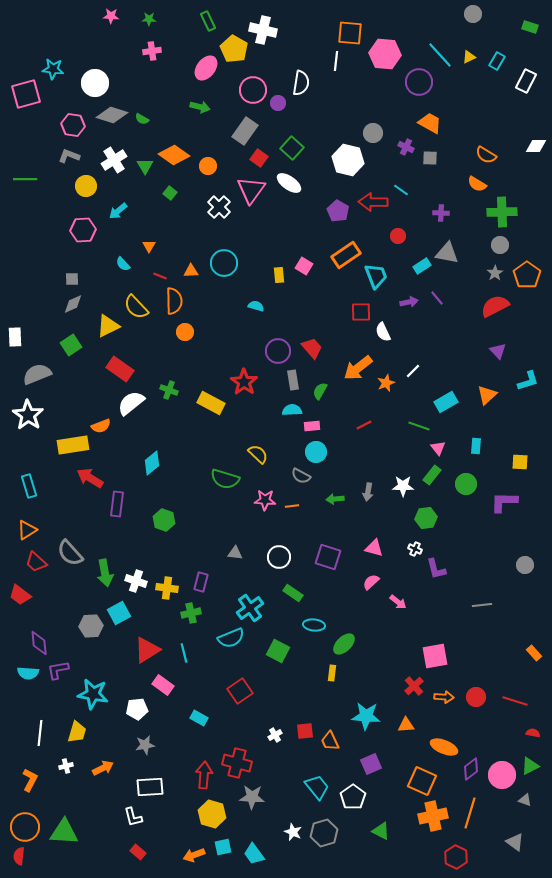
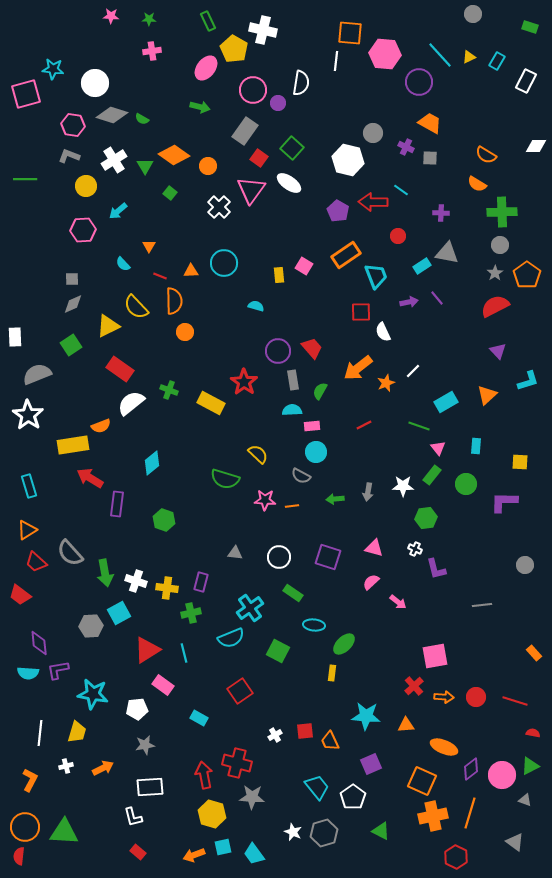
red arrow at (204, 775): rotated 16 degrees counterclockwise
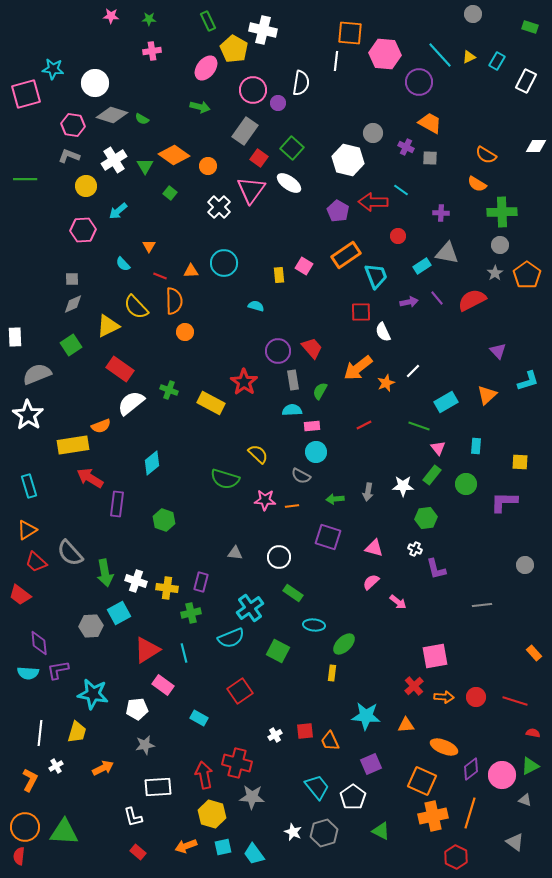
red semicircle at (495, 306): moved 23 px left, 6 px up
purple square at (328, 557): moved 20 px up
white cross at (66, 766): moved 10 px left; rotated 16 degrees counterclockwise
white rectangle at (150, 787): moved 8 px right
orange arrow at (194, 855): moved 8 px left, 9 px up
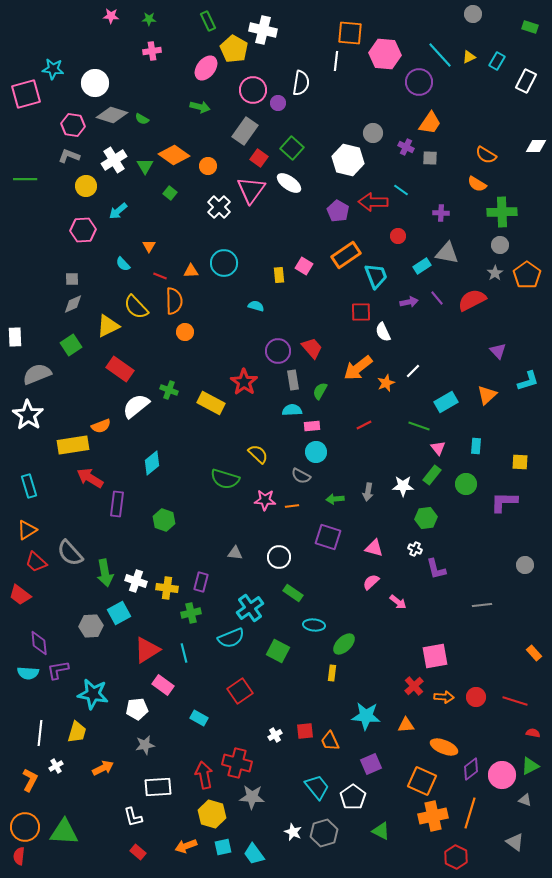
orange trapezoid at (430, 123): rotated 95 degrees clockwise
white semicircle at (131, 403): moved 5 px right, 3 px down
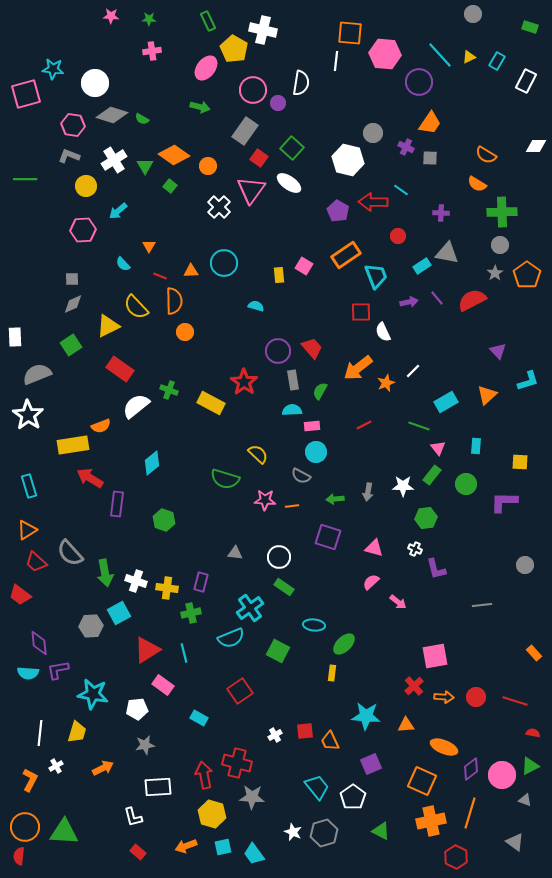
green square at (170, 193): moved 7 px up
green rectangle at (293, 593): moved 9 px left, 6 px up
orange cross at (433, 816): moved 2 px left, 5 px down
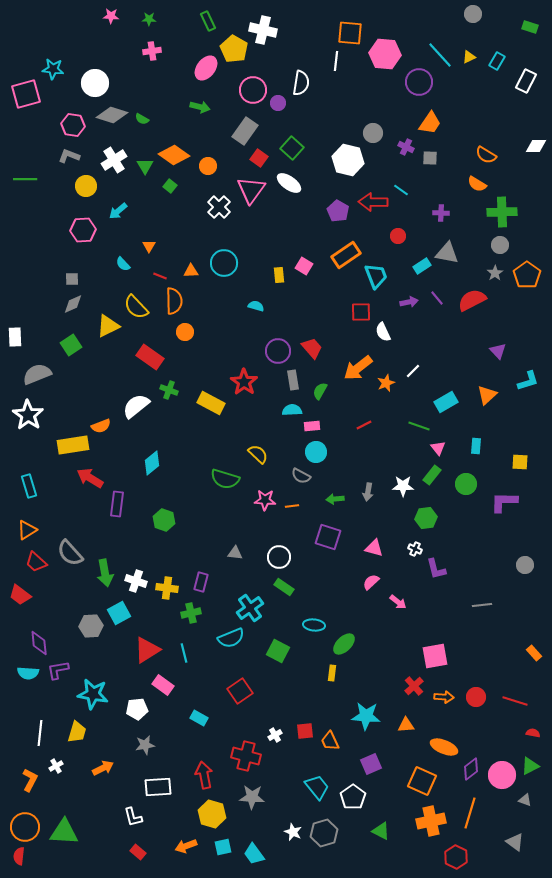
red rectangle at (120, 369): moved 30 px right, 12 px up
red cross at (237, 763): moved 9 px right, 7 px up
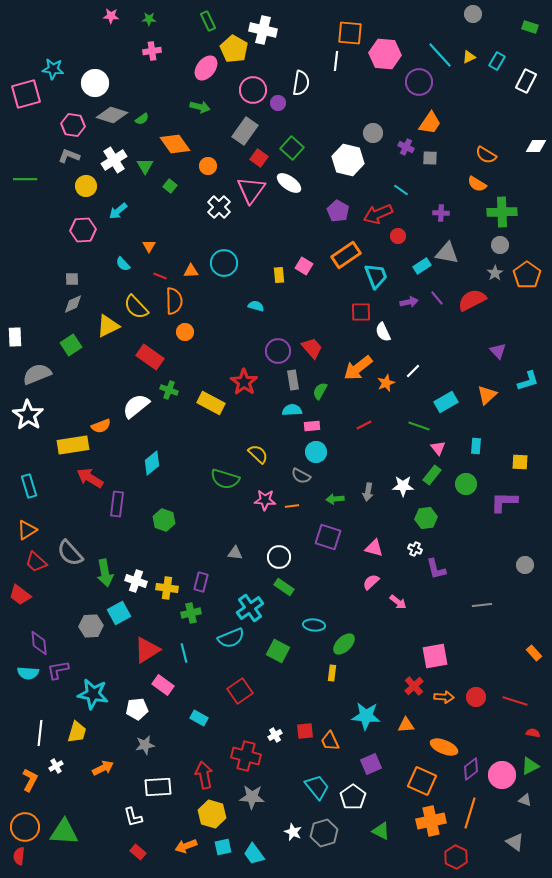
green semicircle at (142, 119): rotated 64 degrees counterclockwise
orange diamond at (174, 155): moved 1 px right, 11 px up; rotated 20 degrees clockwise
red arrow at (373, 202): moved 5 px right, 12 px down; rotated 24 degrees counterclockwise
